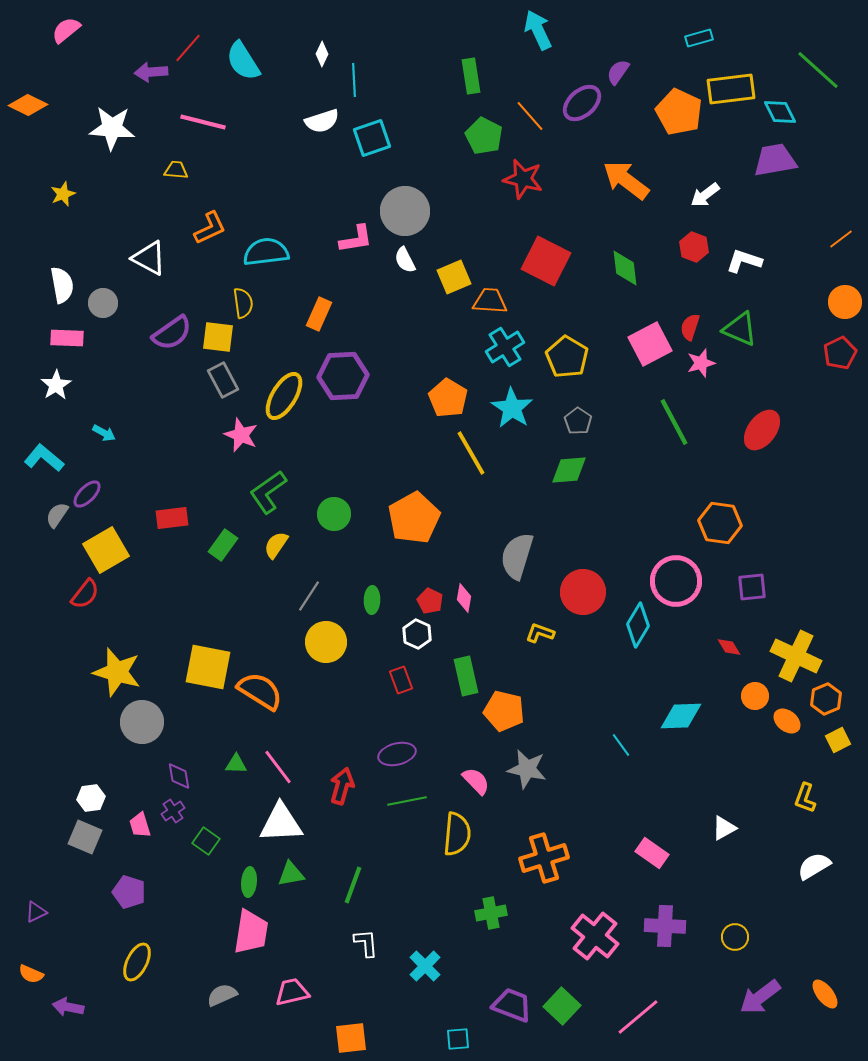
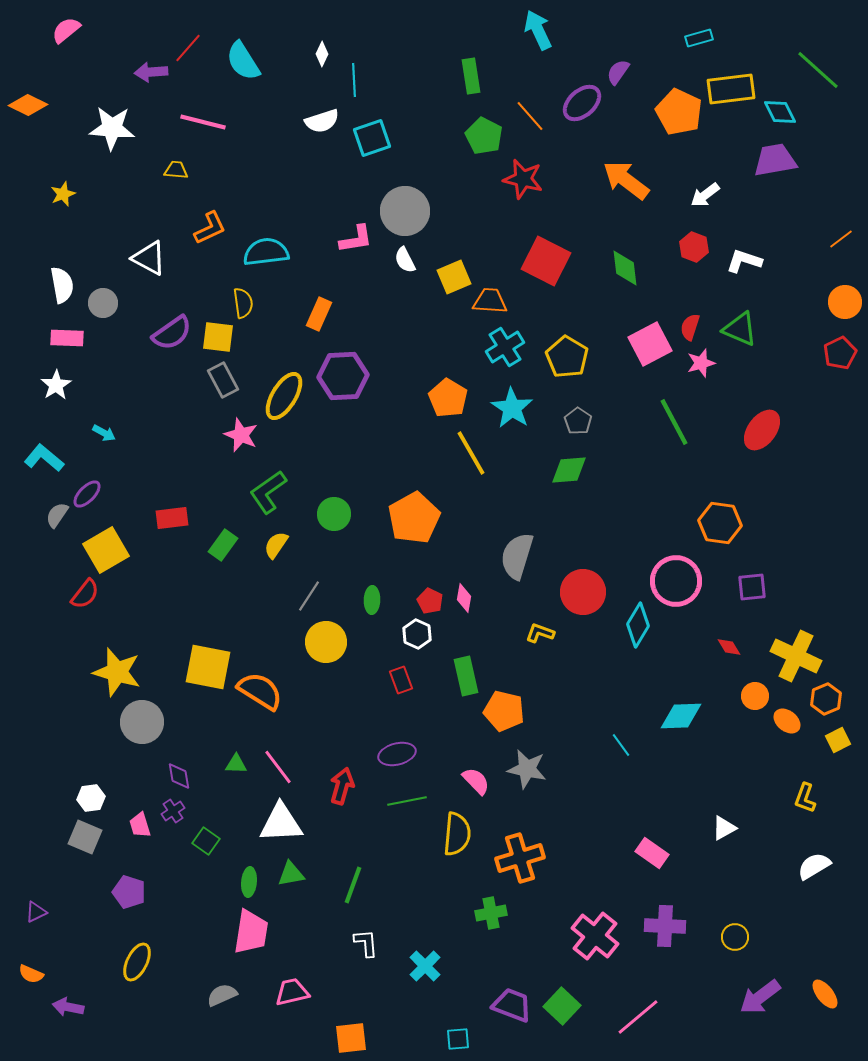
orange cross at (544, 858): moved 24 px left
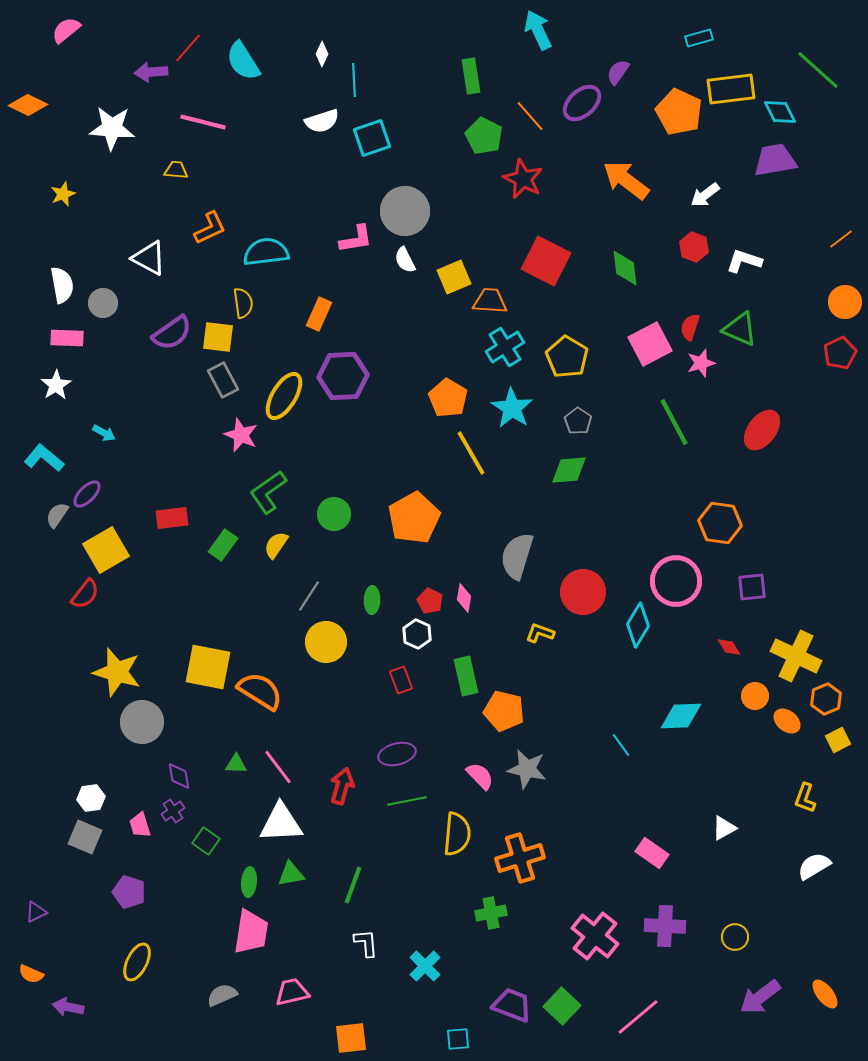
red star at (523, 179): rotated 12 degrees clockwise
pink semicircle at (476, 781): moved 4 px right, 5 px up
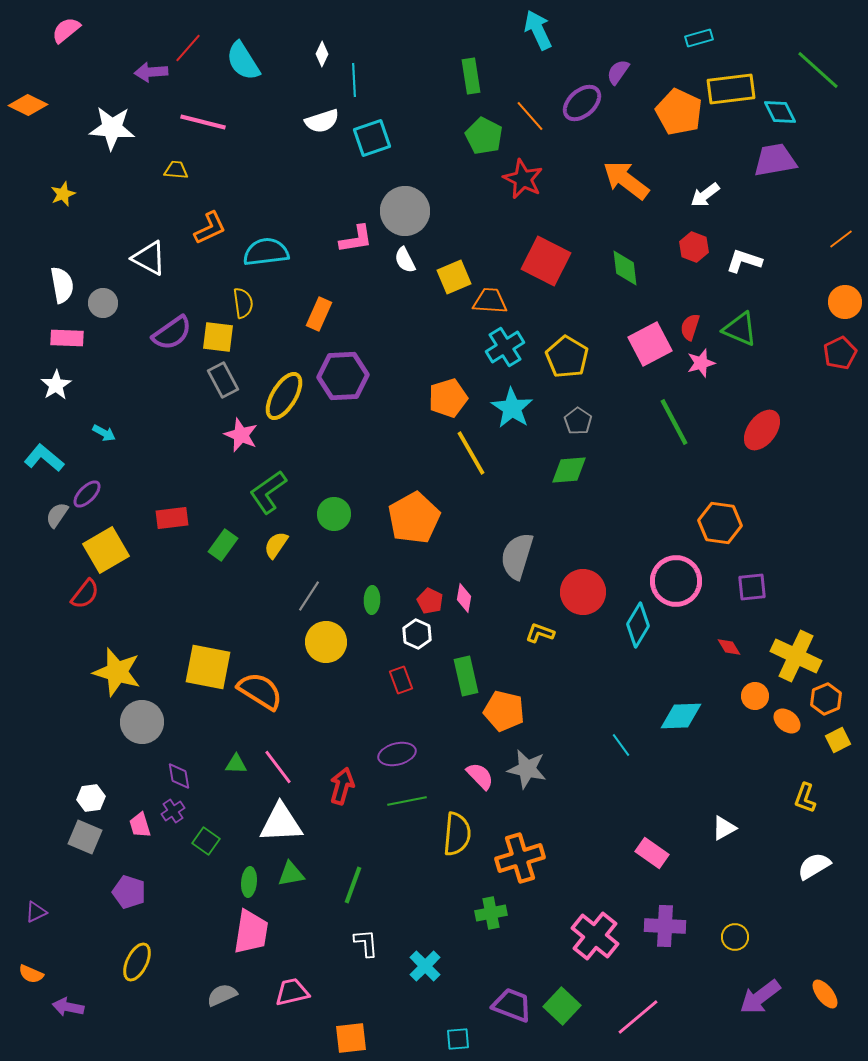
orange pentagon at (448, 398): rotated 24 degrees clockwise
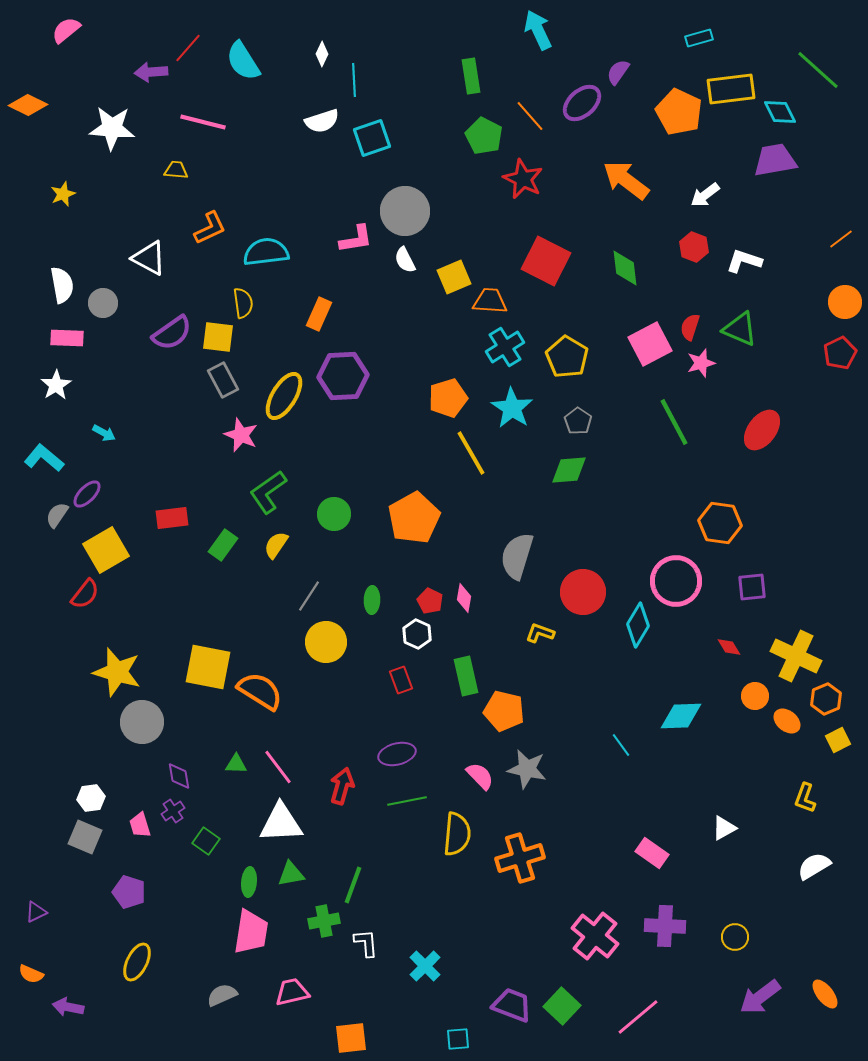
green cross at (491, 913): moved 167 px left, 8 px down
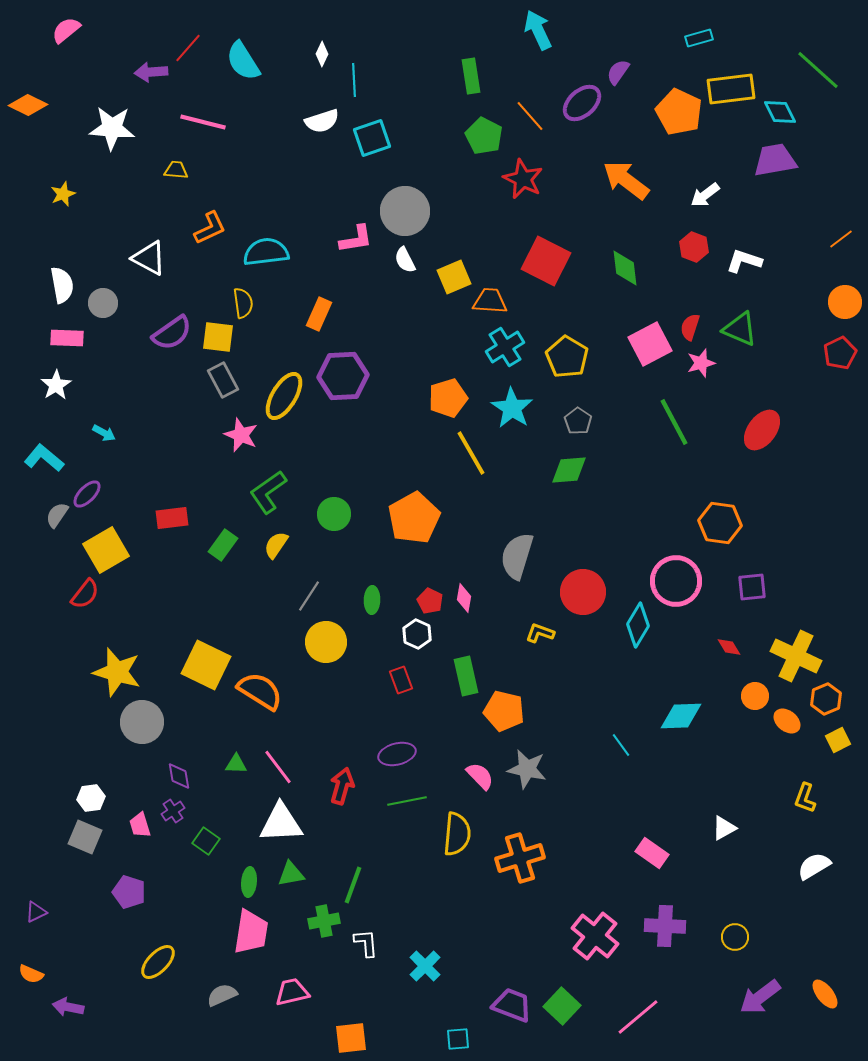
yellow square at (208, 667): moved 2 px left, 2 px up; rotated 15 degrees clockwise
yellow ellipse at (137, 962): moved 21 px right; rotated 18 degrees clockwise
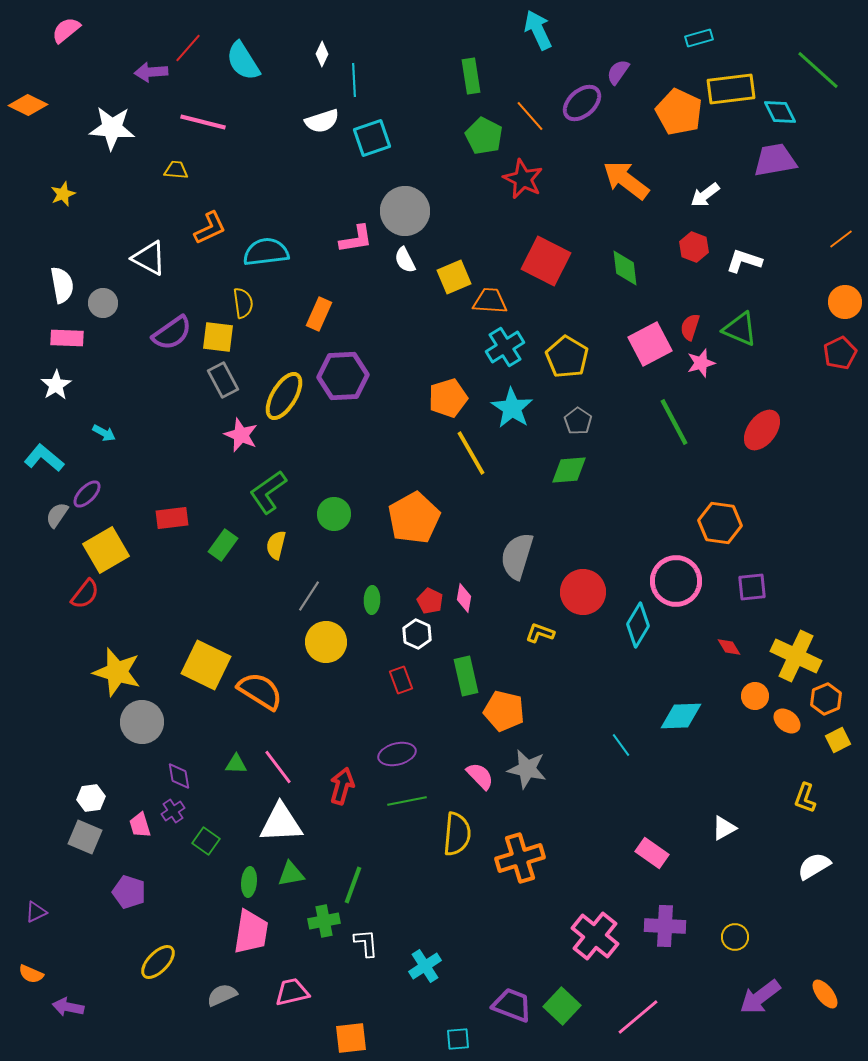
yellow semicircle at (276, 545): rotated 20 degrees counterclockwise
cyan cross at (425, 966): rotated 12 degrees clockwise
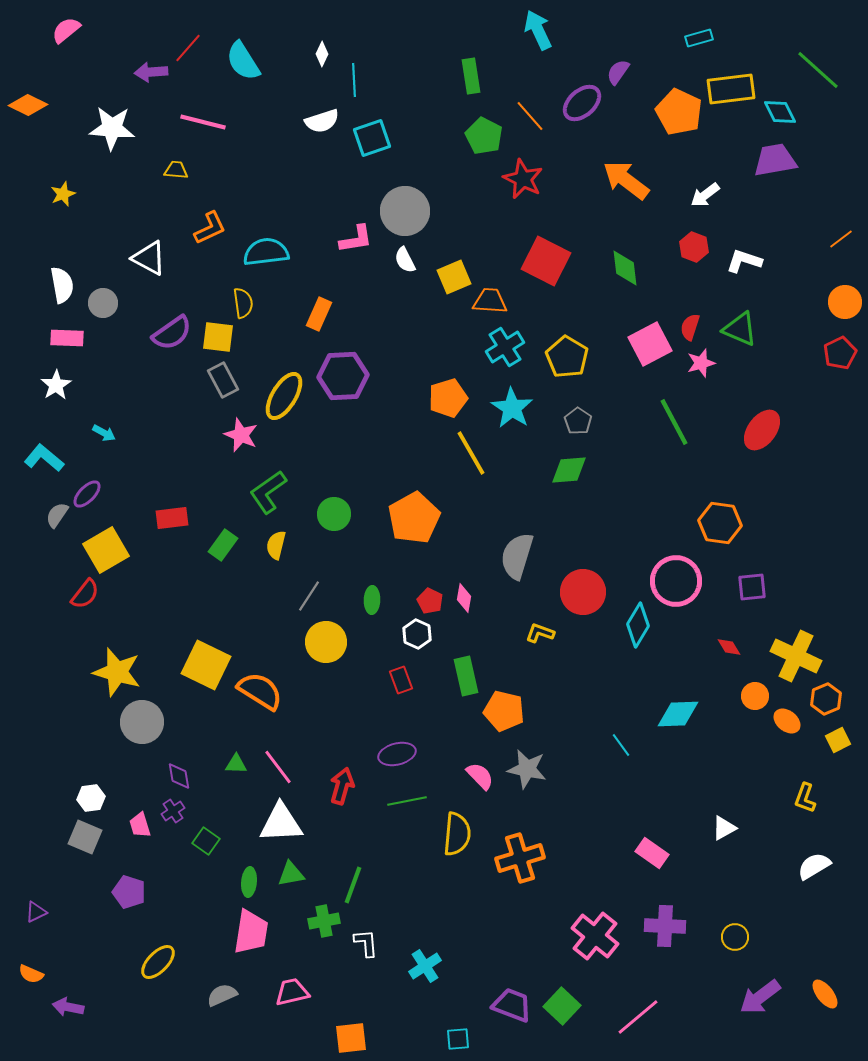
cyan diamond at (681, 716): moved 3 px left, 2 px up
